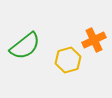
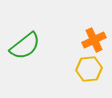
yellow hexagon: moved 21 px right, 9 px down; rotated 10 degrees clockwise
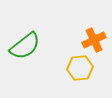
yellow hexagon: moved 9 px left, 1 px up
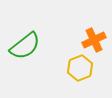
yellow hexagon: rotated 15 degrees counterclockwise
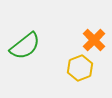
orange cross: rotated 20 degrees counterclockwise
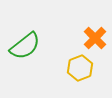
orange cross: moved 1 px right, 2 px up
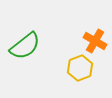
orange cross: moved 3 px down; rotated 15 degrees counterclockwise
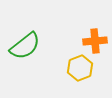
orange cross: rotated 35 degrees counterclockwise
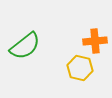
yellow hexagon: rotated 25 degrees counterclockwise
